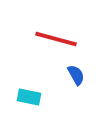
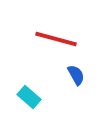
cyan rectangle: rotated 30 degrees clockwise
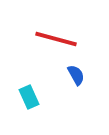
cyan rectangle: rotated 25 degrees clockwise
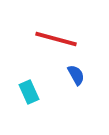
cyan rectangle: moved 5 px up
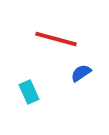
blue semicircle: moved 5 px right, 2 px up; rotated 95 degrees counterclockwise
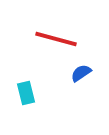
cyan rectangle: moved 3 px left, 1 px down; rotated 10 degrees clockwise
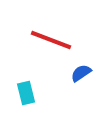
red line: moved 5 px left, 1 px down; rotated 6 degrees clockwise
